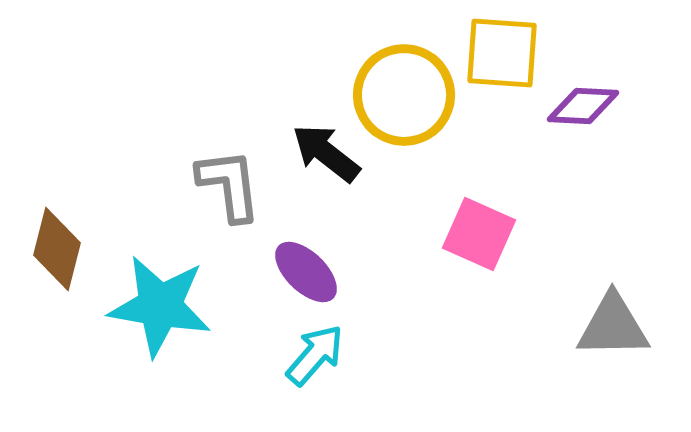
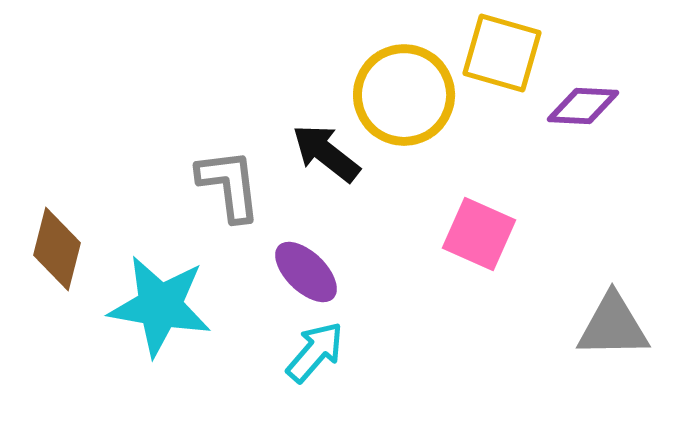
yellow square: rotated 12 degrees clockwise
cyan arrow: moved 3 px up
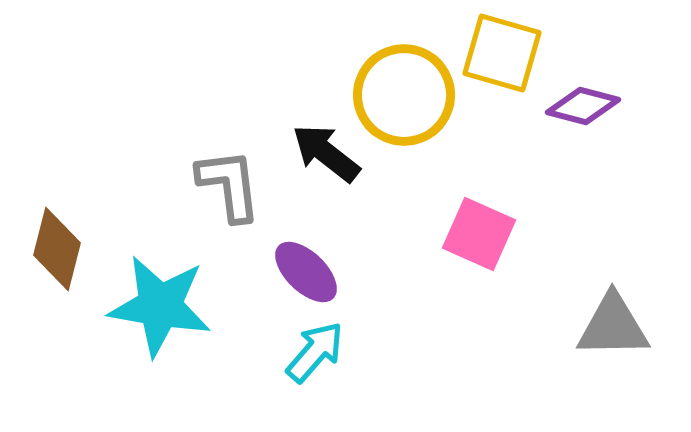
purple diamond: rotated 12 degrees clockwise
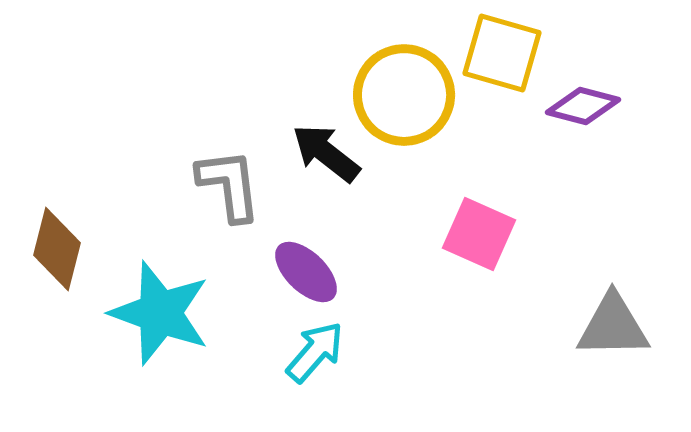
cyan star: moved 7 px down; rotated 10 degrees clockwise
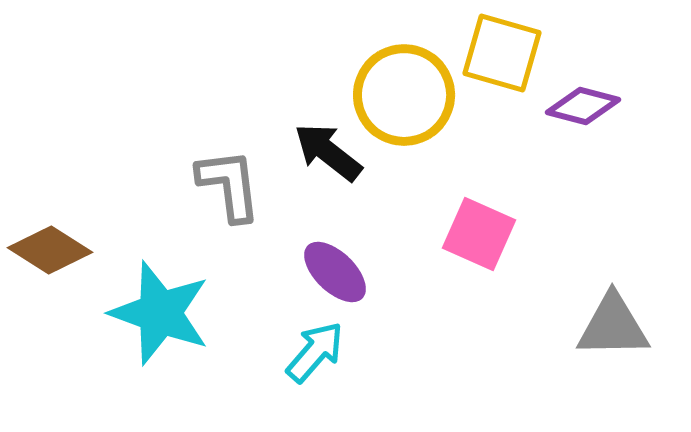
black arrow: moved 2 px right, 1 px up
brown diamond: moved 7 px left, 1 px down; rotated 72 degrees counterclockwise
purple ellipse: moved 29 px right
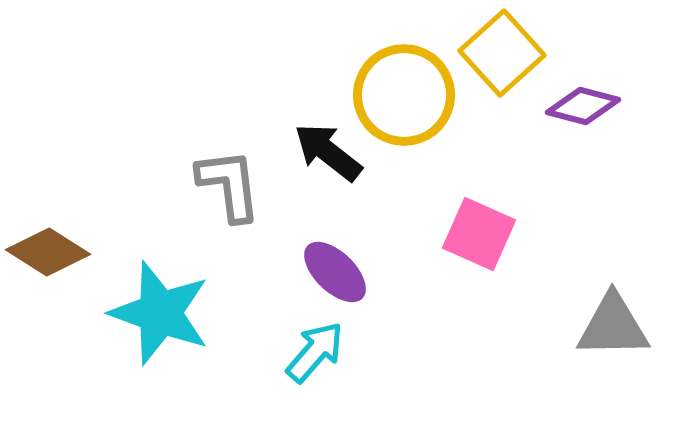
yellow square: rotated 32 degrees clockwise
brown diamond: moved 2 px left, 2 px down
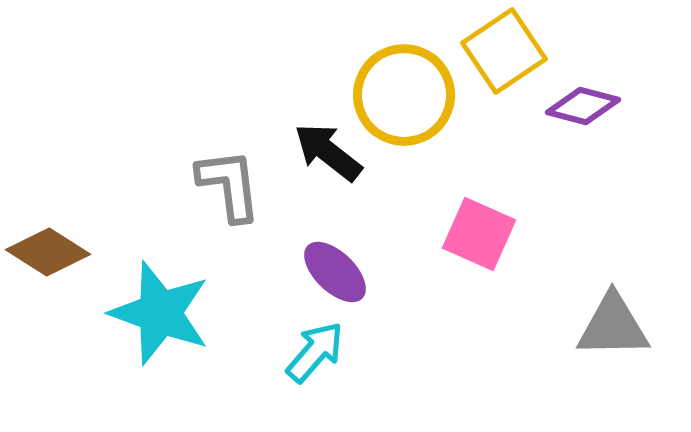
yellow square: moved 2 px right, 2 px up; rotated 8 degrees clockwise
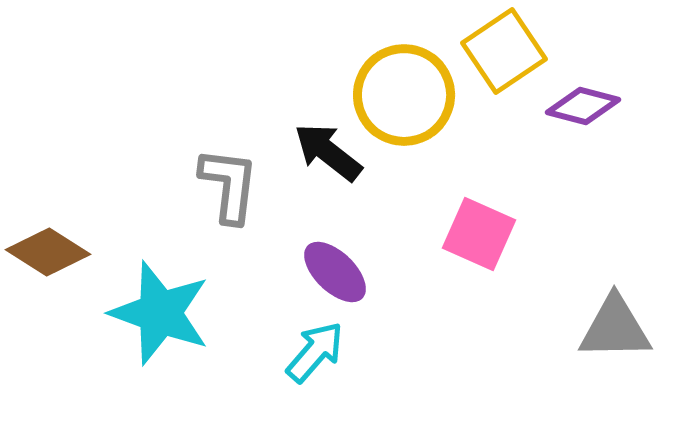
gray L-shape: rotated 14 degrees clockwise
gray triangle: moved 2 px right, 2 px down
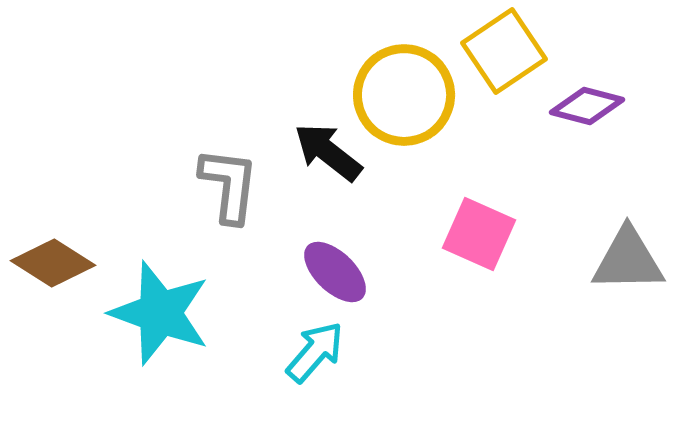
purple diamond: moved 4 px right
brown diamond: moved 5 px right, 11 px down
gray triangle: moved 13 px right, 68 px up
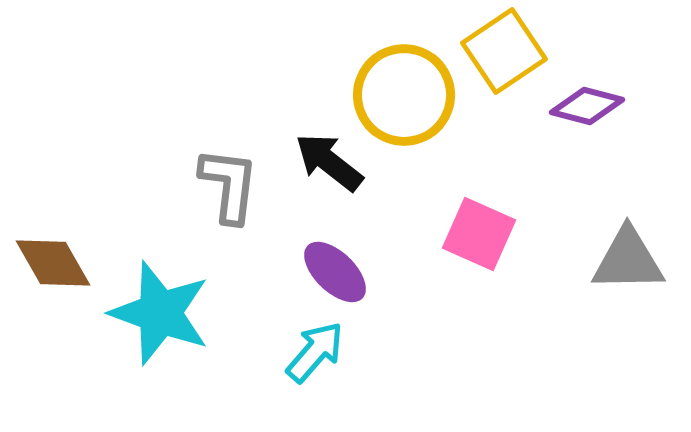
black arrow: moved 1 px right, 10 px down
brown diamond: rotated 28 degrees clockwise
